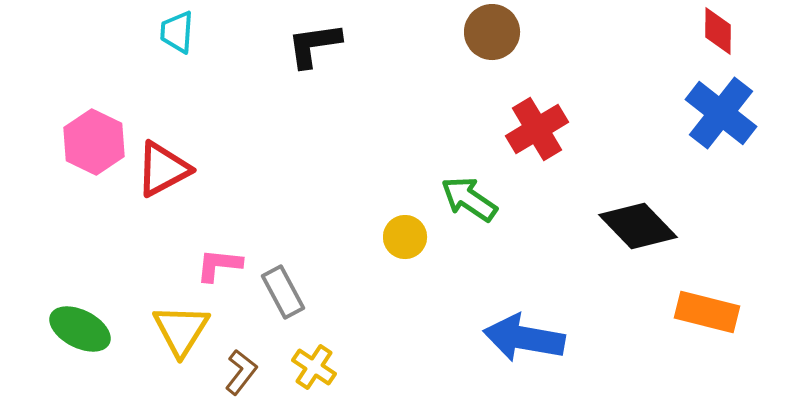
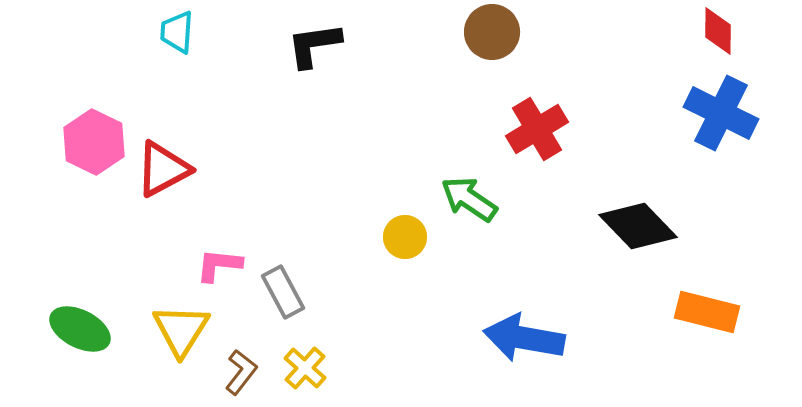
blue cross: rotated 12 degrees counterclockwise
yellow cross: moved 9 px left, 1 px down; rotated 9 degrees clockwise
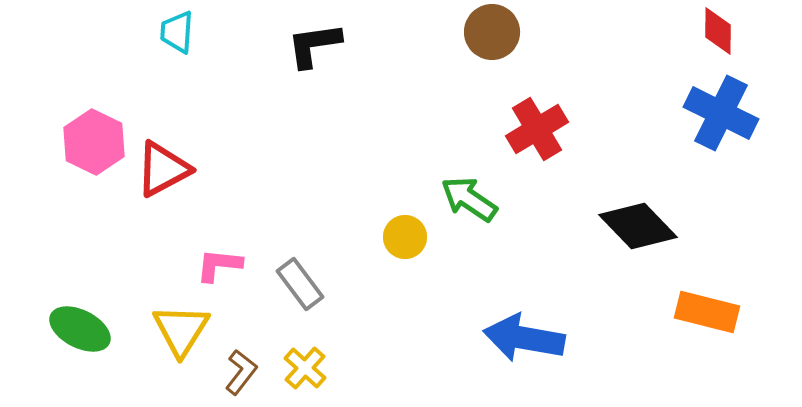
gray rectangle: moved 17 px right, 8 px up; rotated 9 degrees counterclockwise
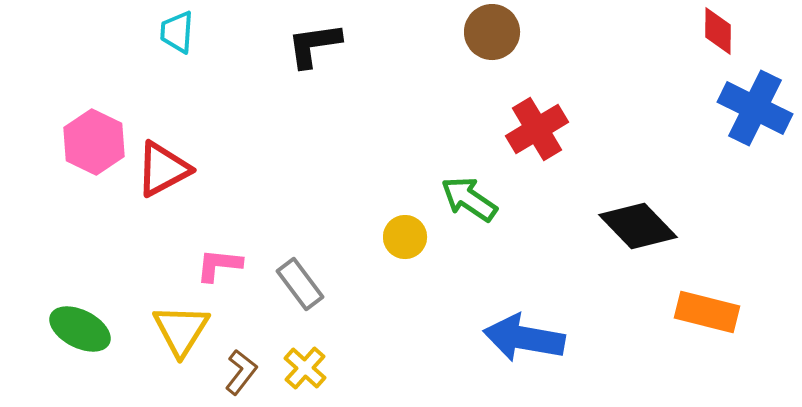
blue cross: moved 34 px right, 5 px up
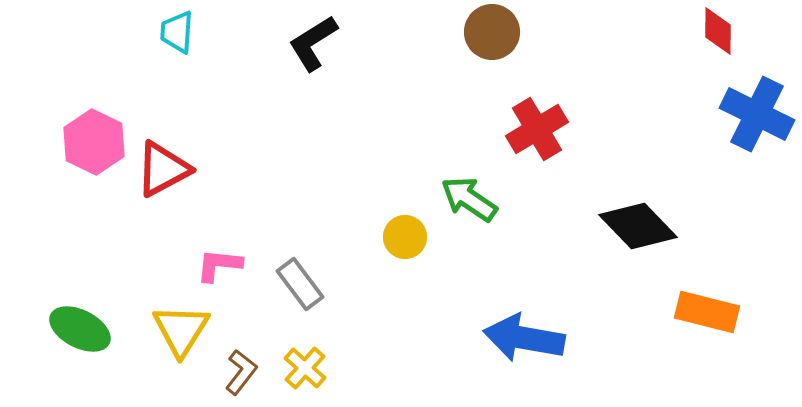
black L-shape: moved 1 px left, 2 px up; rotated 24 degrees counterclockwise
blue cross: moved 2 px right, 6 px down
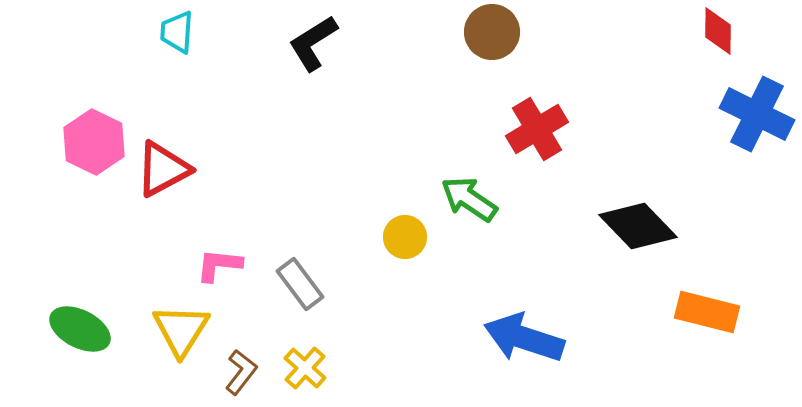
blue arrow: rotated 8 degrees clockwise
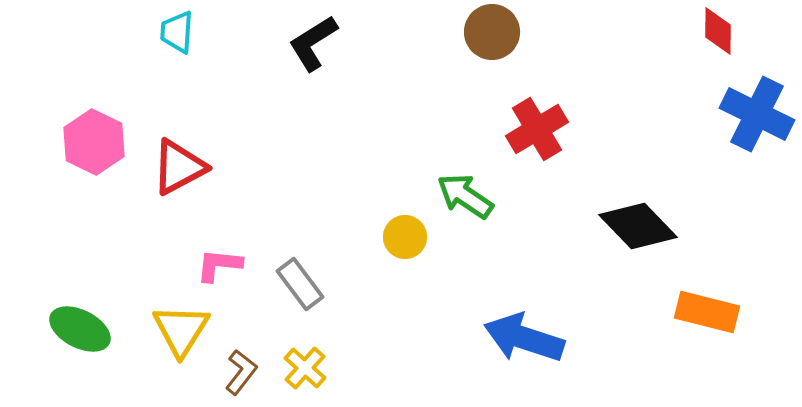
red triangle: moved 16 px right, 2 px up
green arrow: moved 4 px left, 3 px up
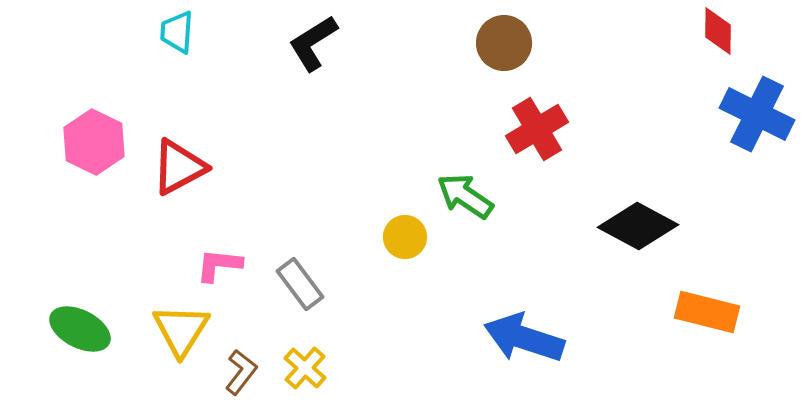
brown circle: moved 12 px right, 11 px down
black diamond: rotated 18 degrees counterclockwise
